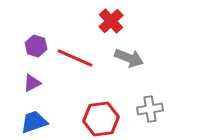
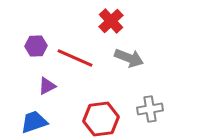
purple hexagon: rotated 20 degrees counterclockwise
purple triangle: moved 15 px right, 3 px down
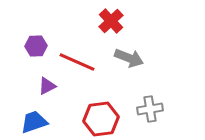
red line: moved 2 px right, 4 px down
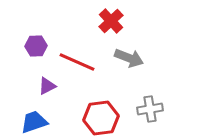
red hexagon: moved 1 px up
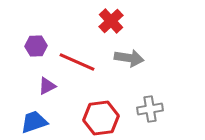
gray arrow: rotated 12 degrees counterclockwise
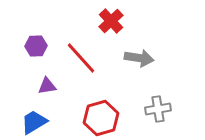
gray arrow: moved 10 px right
red line: moved 4 px right, 4 px up; rotated 24 degrees clockwise
purple triangle: rotated 18 degrees clockwise
gray cross: moved 8 px right
red hexagon: rotated 8 degrees counterclockwise
blue trapezoid: rotated 12 degrees counterclockwise
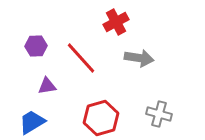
red cross: moved 5 px right, 1 px down; rotated 15 degrees clockwise
gray cross: moved 1 px right, 5 px down; rotated 25 degrees clockwise
blue trapezoid: moved 2 px left
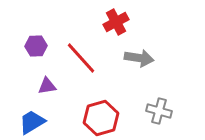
gray cross: moved 3 px up
